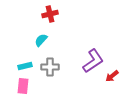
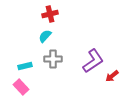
cyan semicircle: moved 4 px right, 4 px up
gray cross: moved 3 px right, 8 px up
pink rectangle: moved 2 px left, 1 px down; rotated 49 degrees counterclockwise
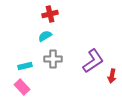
cyan semicircle: rotated 16 degrees clockwise
red arrow: rotated 40 degrees counterclockwise
pink rectangle: moved 1 px right
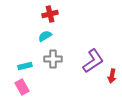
pink rectangle: rotated 14 degrees clockwise
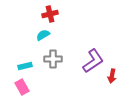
cyan semicircle: moved 2 px left, 1 px up
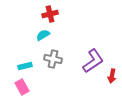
gray cross: rotated 12 degrees clockwise
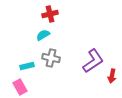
gray cross: moved 2 px left, 1 px up
cyan rectangle: moved 2 px right
pink rectangle: moved 2 px left
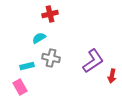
cyan semicircle: moved 4 px left, 3 px down
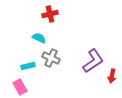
cyan semicircle: rotated 56 degrees clockwise
gray cross: rotated 12 degrees clockwise
cyan rectangle: moved 1 px right
